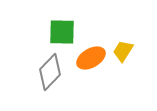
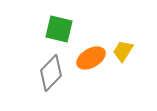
green square: moved 3 px left, 3 px up; rotated 12 degrees clockwise
gray diamond: moved 1 px right, 1 px down
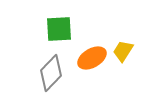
green square: rotated 16 degrees counterclockwise
orange ellipse: moved 1 px right
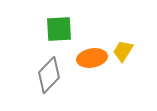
orange ellipse: rotated 20 degrees clockwise
gray diamond: moved 2 px left, 2 px down
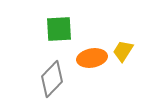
gray diamond: moved 3 px right, 4 px down
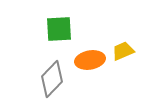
yellow trapezoid: rotated 35 degrees clockwise
orange ellipse: moved 2 px left, 2 px down
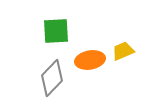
green square: moved 3 px left, 2 px down
gray diamond: moved 1 px up
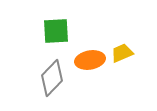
yellow trapezoid: moved 1 px left, 2 px down
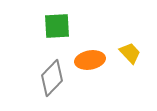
green square: moved 1 px right, 5 px up
yellow trapezoid: moved 8 px right; rotated 70 degrees clockwise
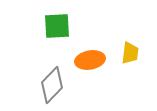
yellow trapezoid: rotated 50 degrees clockwise
gray diamond: moved 7 px down
